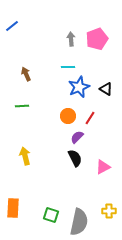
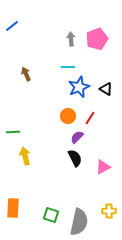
green line: moved 9 px left, 26 px down
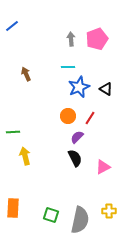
gray semicircle: moved 1 px right, 2 px up
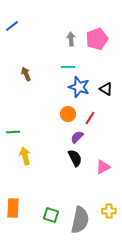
blue star: rotated 30 degrees counterclockwise
orange circle: moved 2 px up
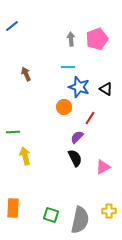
orange circle: moved 4 px left, 7 px up
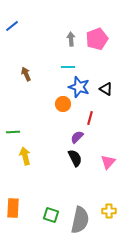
orange circle: moved 1 px left, 3 px up
red line: rotated 16 degrees counterclockwise
pink triangle: moved 5 px right, 5 px up; rotated 21 degrees counterclockwise
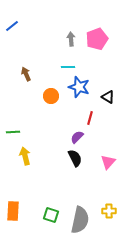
black triangle: moved 2 px right, 8 px down
orange circle: moved 12 px left, 8 px up
orange rectangle: moved 3 px down
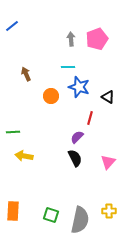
yellow arrow: moved 1 px left; rotated 66 degrees counterclockwise
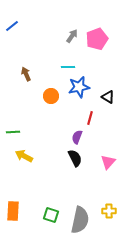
gray arrow: moved 1 px right, 3 px up; rotated 40 degrees clockwise
blue star: rotated 30 degrees counterclockwise
purple semicircle: rotated 24 degrees counterclockwise
yellow arrow: rotated 18 degrees clockwise
